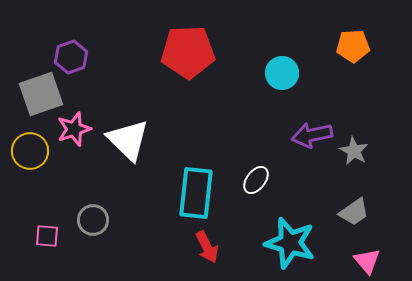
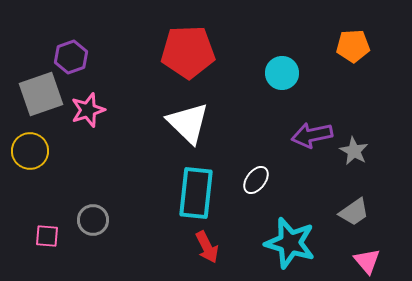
pink star: moved 14 px right, 19 px up
white triangle: moved 60 px right, 17 px up
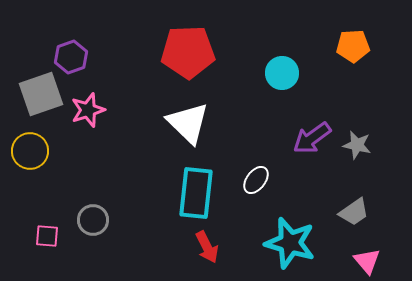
purple arrow: moved 3 px down; rotated 24 degrees counterclockwise
gray star: moved 3 px right, 6 px up; rotated 16 degrees counterclockwise
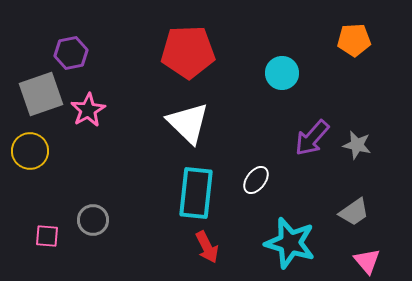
orange pentagon: moved 1 px right, 6 px up
purple hexagon: moved 4 px up; rotated 8 degrees clockwise
pink star: rotated 12 degrees counterclockwise
purple arrow: rotated 12 degrees counterclockwise
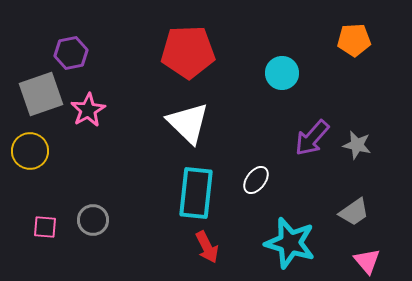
pink square: moved 2 px left, 9 px up
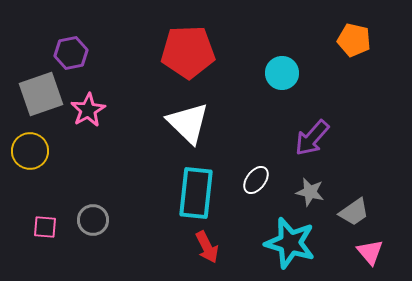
orange pentagon: rotated 16 degrees clockwise
gray star: moved 47 px left, 47 px down
pink triangle: moved 3 px right, 9 px up
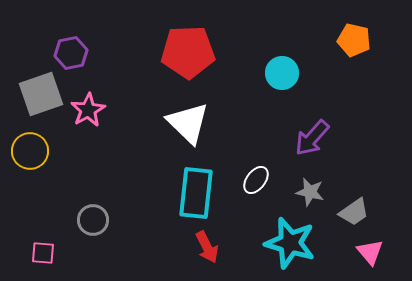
pink square: moved 2 px left, 26 px down
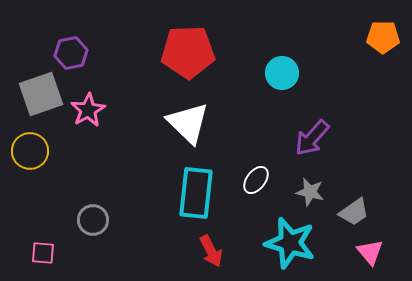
orange pentagon: moved 29 px right, 3 px up; rotated 12 degrees counterclockwise
red arrow: moved 4 px right, 4 px down
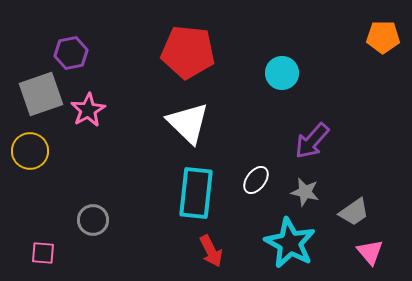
red pentagon: rotated 8 degrees clockwise
purple arrow: moved 3 px down
gray star: moved 5 px left
cyan star: rotated 12 degrees clockwise
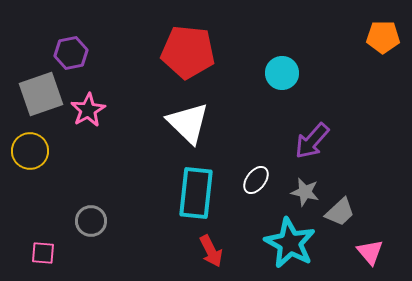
gray trapezoid: moved 14 px left; rotated 8 degrees counterclockwise
gray circle: moved 2 px left, 1 px down
